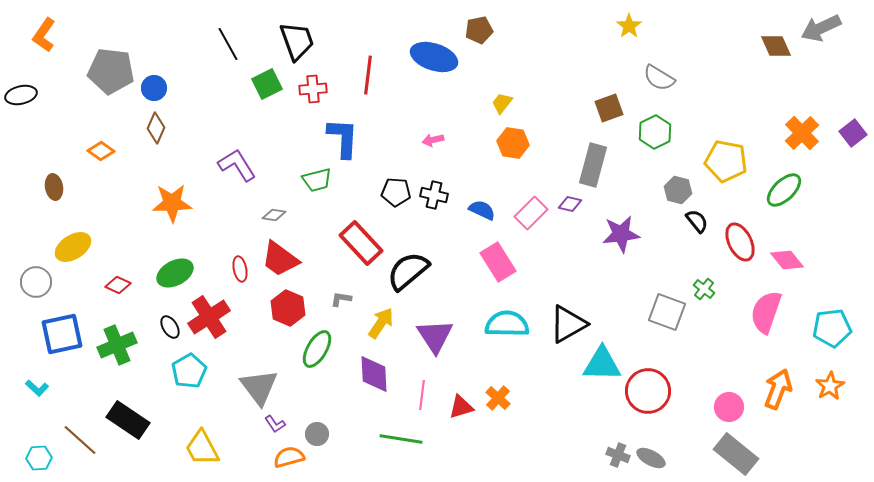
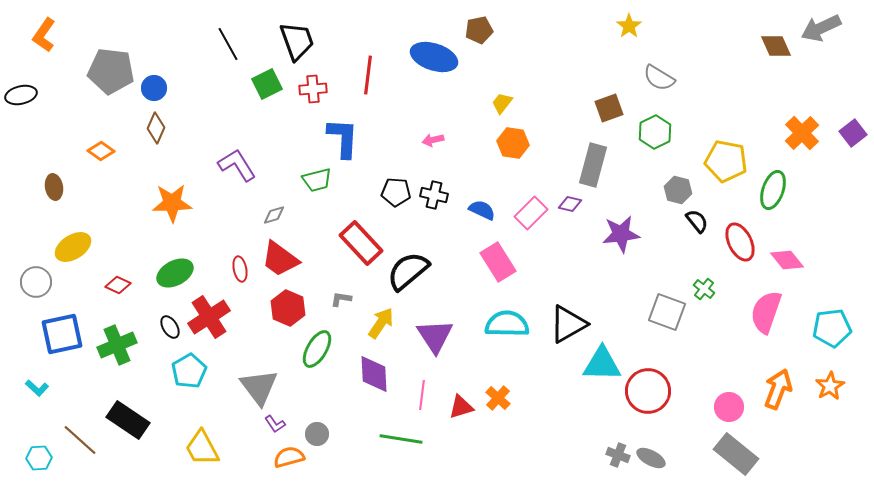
green ellipse at (784, 190): moved 11 px left; rotated 27 degrees counterclockwise
gray diamond at (274, 215): rotated 25 degrees counterclockwise
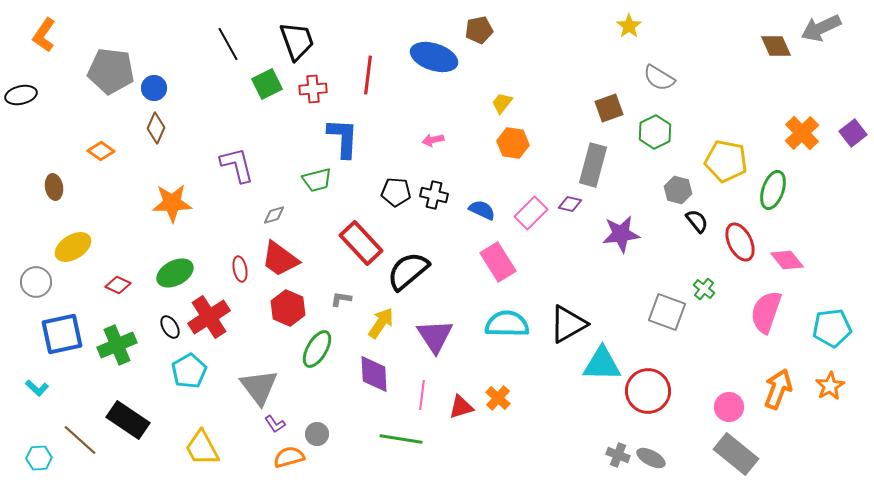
purple L-shape at (237, 165): rotated 18 degrees clockwise
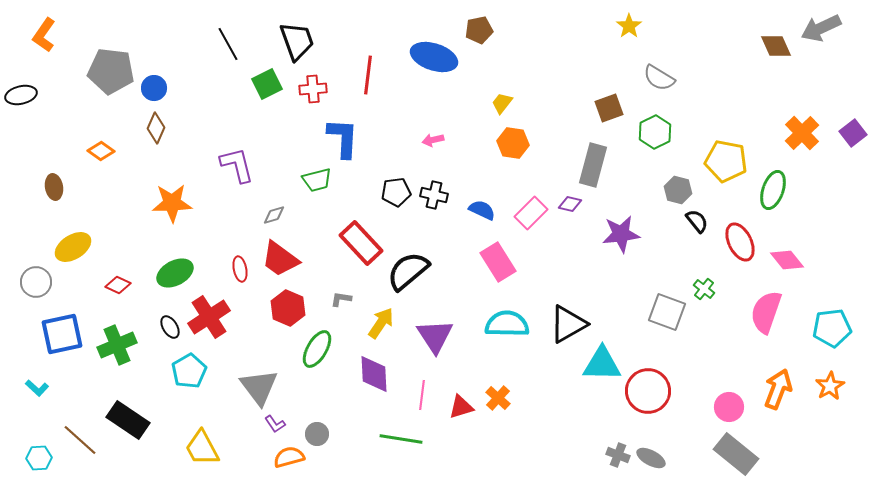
black pentagon at (396, 192): rotated 12 degrees counterclockwise
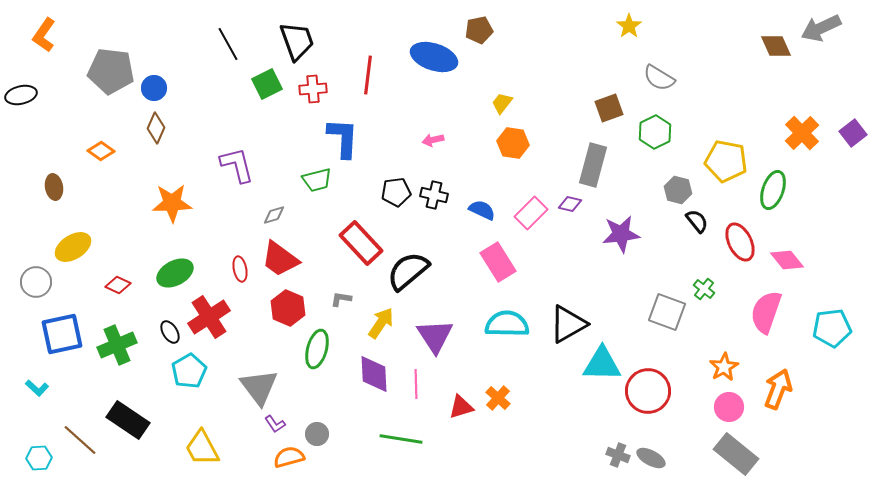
black ellipse at (170, 327): moved 5 px down
green ellipse at (317, 349): rotated 15 degrees counterclockwise
orange star at (830, 386): moved 106 px left, 19 px up
pink line at (422, 395): moved 6 px left, 11 px up; rotated 8 degrees counterclockwise
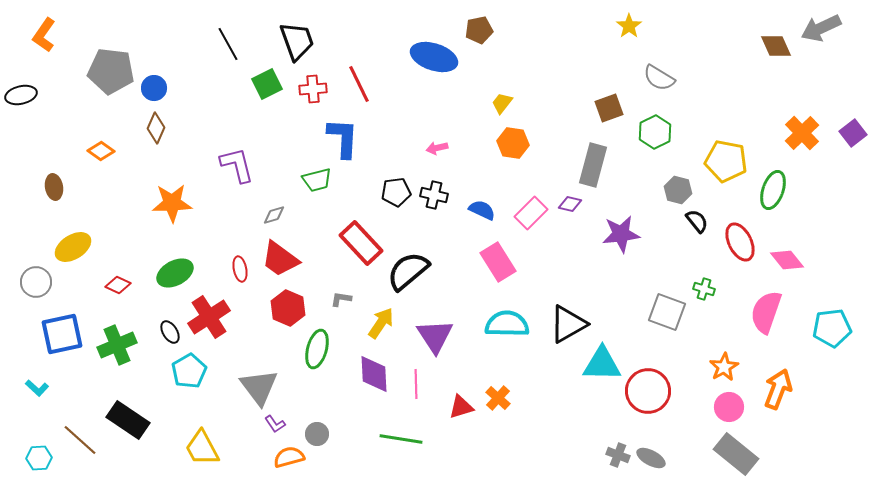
red line at (368, 75): moved 9 px left, 9 px down; rotated 33 degrees counterclockwise
pink arrow at (433, 140): moved 4 px right, 8 px down
green cross at (704, 289): rotated 20 degrees counterclockwise
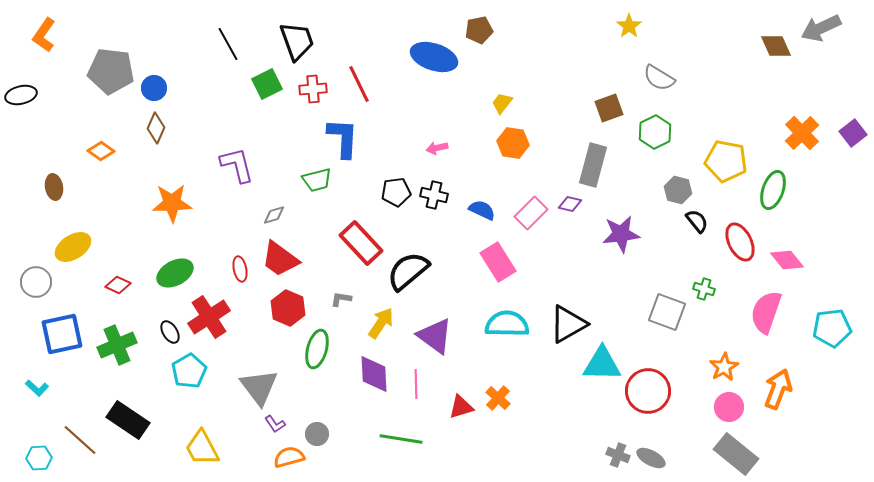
purple triangle at (435, 336): rotated 21 degrees counterclockwise
